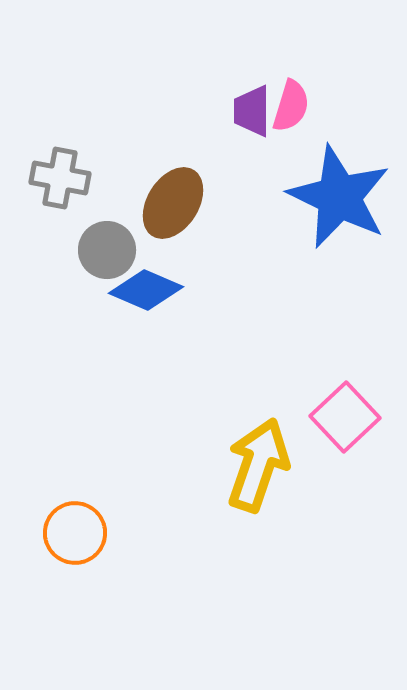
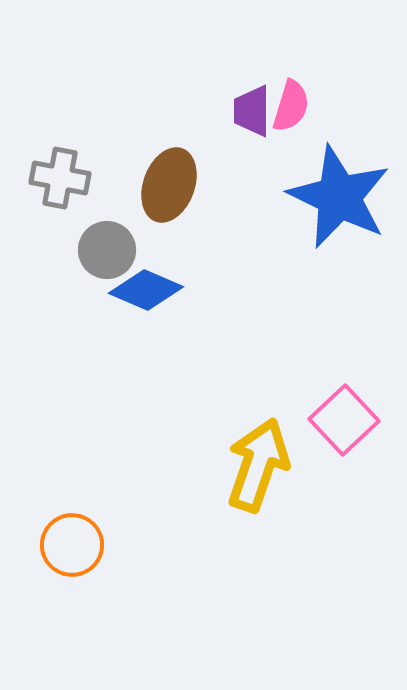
brown ellipse: moved 4 px left, 18 px up; rotated 12 degrees counterclockwise
pink square: moved 1 px left, 3 px down
orange circle: moved 3 px left, 12 px down
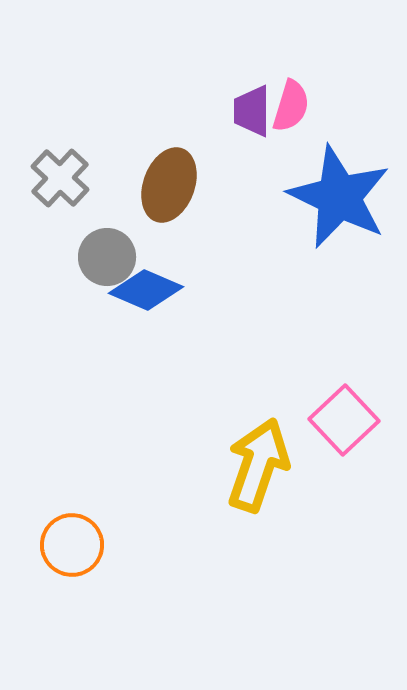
gray cross: rotated 32 degrees clockwise
gray circle: moved 7 px down
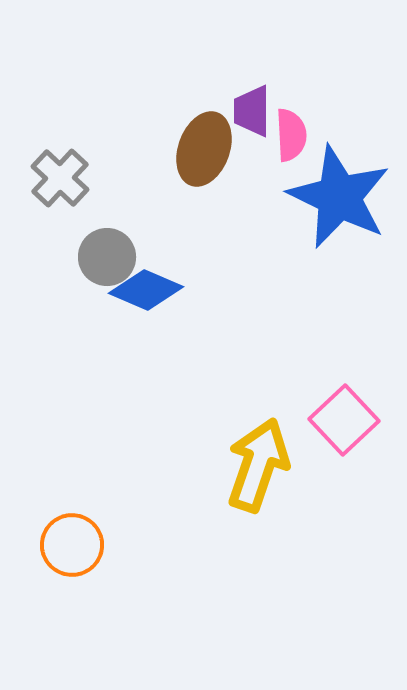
pink semicircle: moved 29 px down; rotated 20 degrees counterclockwise
brown ellipse: moved 35 px right, 36 px up
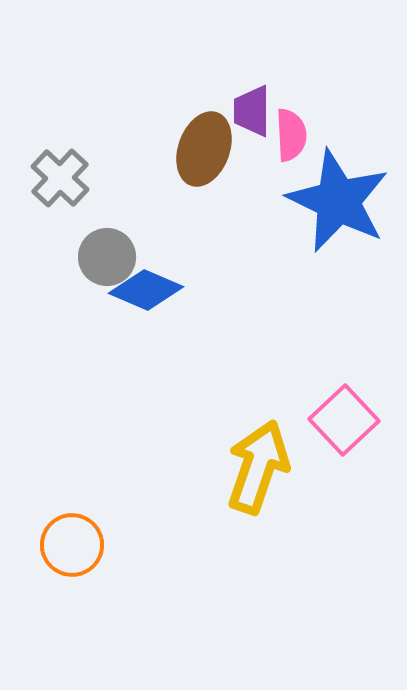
blue star: moved 1 px left, 4 px down
yellow arrow: moved 2 px down
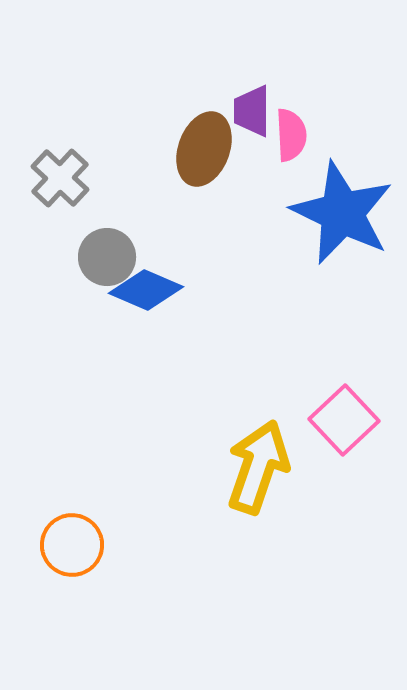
blue star: moved 4 px right, 12 px down
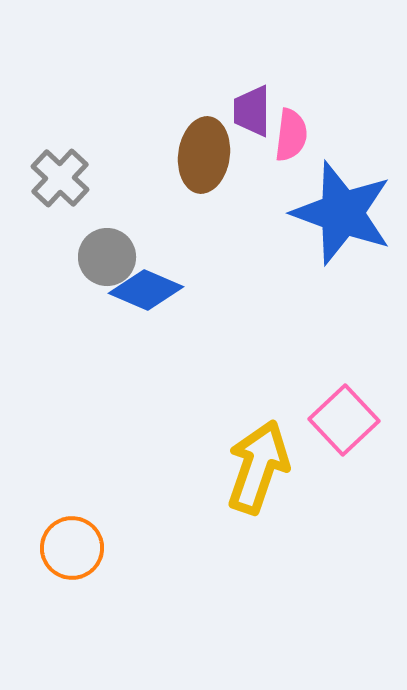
pink semicircle: rotated 10 degrees clockwise
brown ellipse: moved 6 px down; rotated 12 degrees counterclockwise
blue star: rotated 6 degrees counterclockwise
orange circle: moved 3 px down
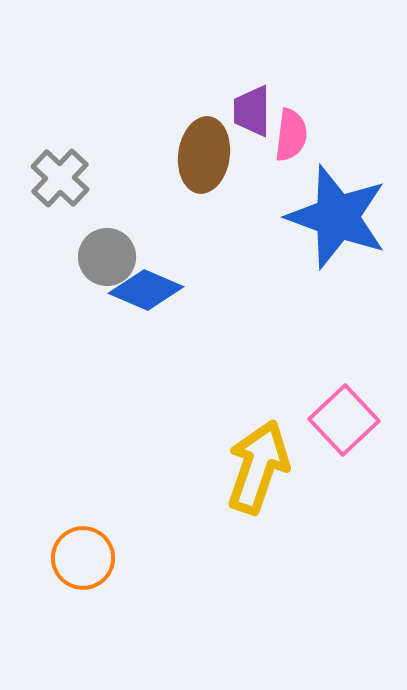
blue star: moved 5 px left, 4 px down
orange circle: moved 11 px right, 10 px down
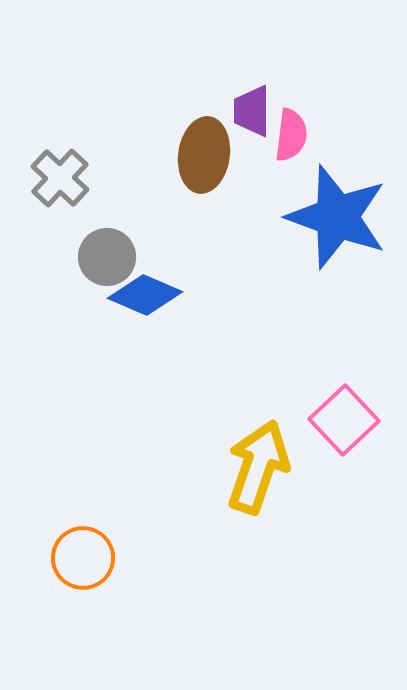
blue diamond: moved 1 px left, 5 px down
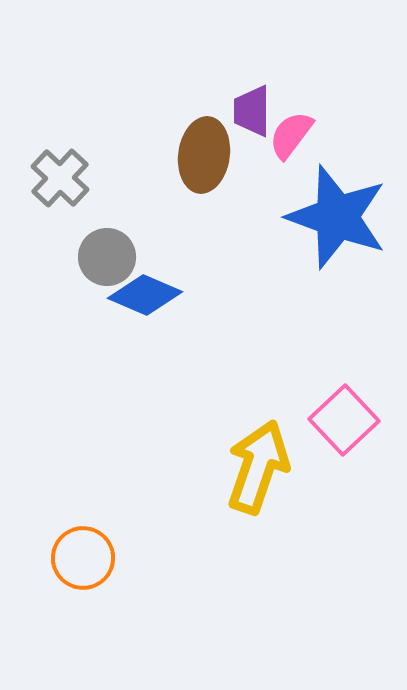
pink semicircle: rotated 150 degrees counterclockwise
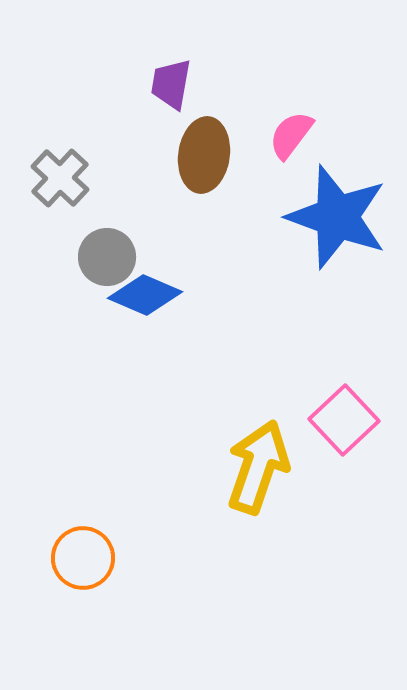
purple trapezoid: moved 81 px left, 27 px up; rotated 10 degrees clockwise
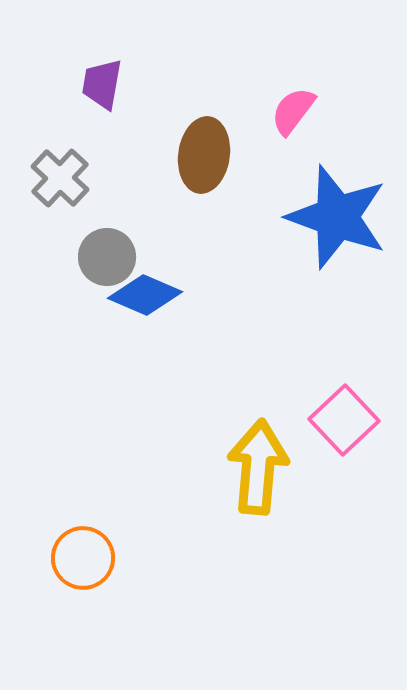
purple trapezoid: moved 69 px left
pink semicircle: moved 2 px right, 24 px up
yellow arrow: rotated 14 degrees counterclockwise
